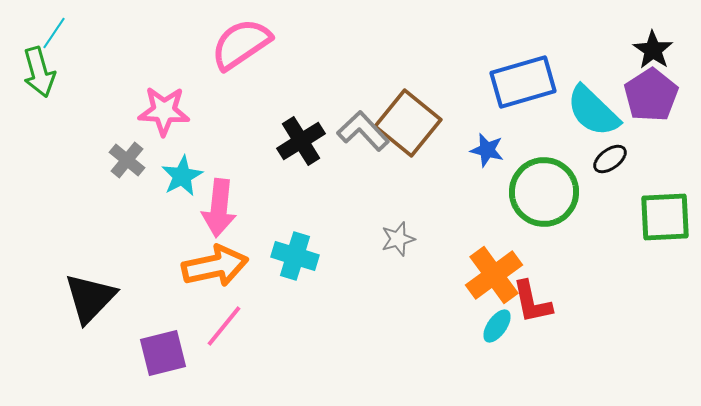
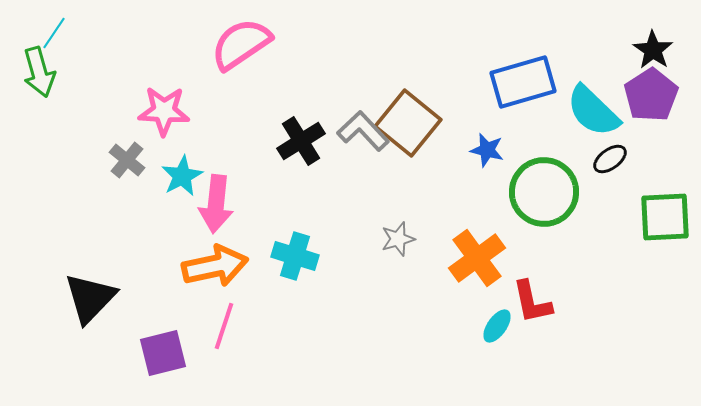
pink arrow: moved 3 px left, 4 px up
orange cross: moved 17 px left, 17 px up
pink line: rotated 21 degrees counterclockwise
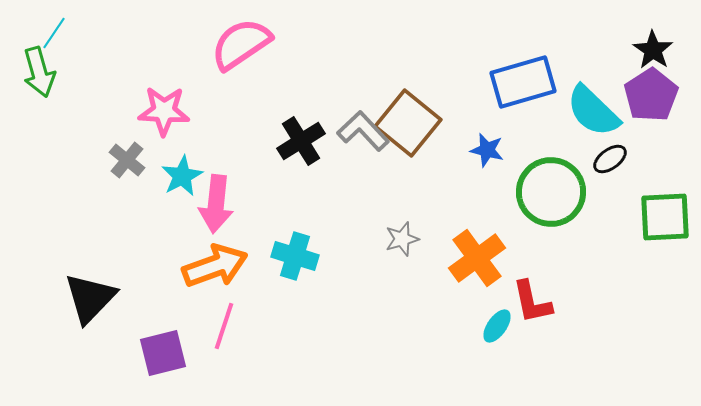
green circle: moved 7 px right
gray star: moved 4 px right
orange arrow: rotated 8 degrees counterclockwise
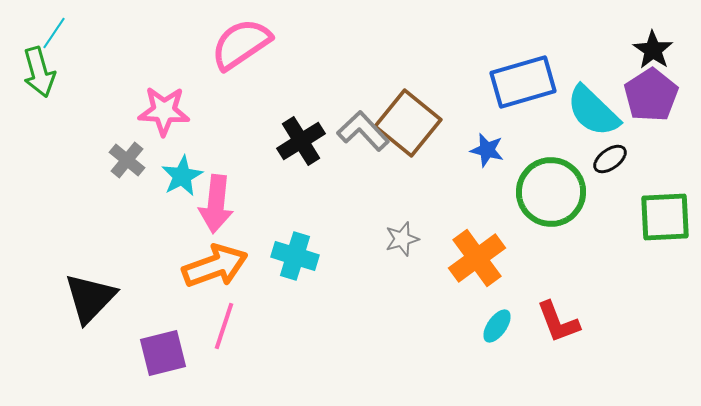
red L-shape: moved 26 px right, 20 px down; rotated 9 degrees counterclockwise
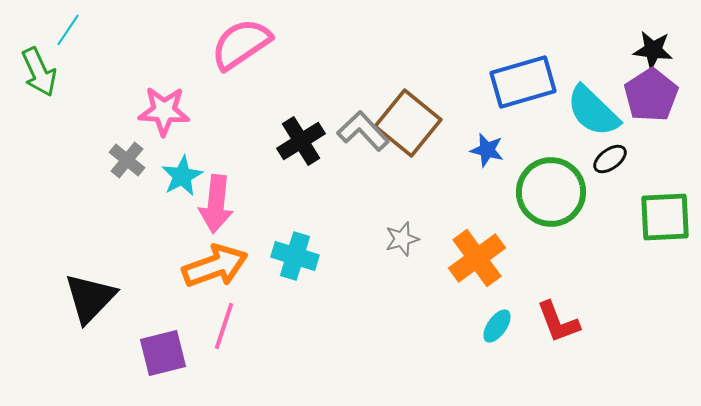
cyan line: moved 14 px right, 3 px up
black star: rotated 27 degrees counterclockwise
green arrow: rotated 9 degrees counterclockwise
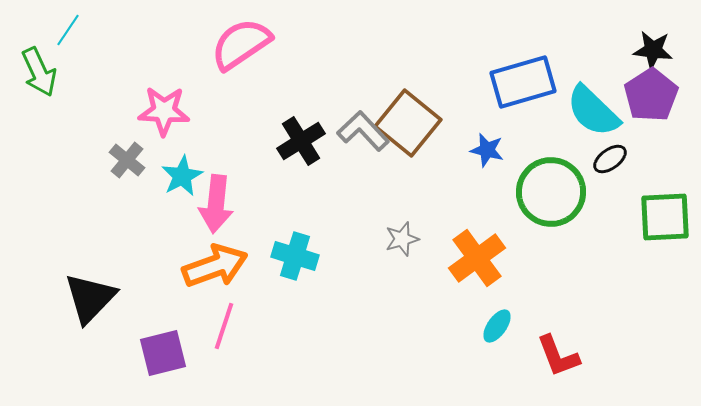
red L-shape: moved 34 px down
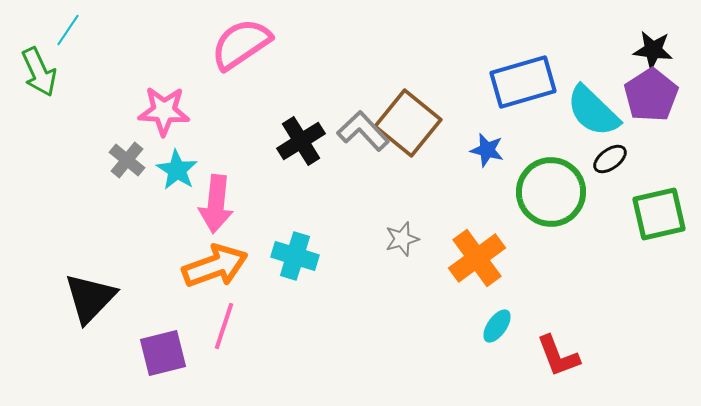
cyan star: moved 5 px left, 6 px up; rotated 12 degrees counterclockwise
green square: moved 6 px left, 3 px up; rotated 10 degrees counterclockwise
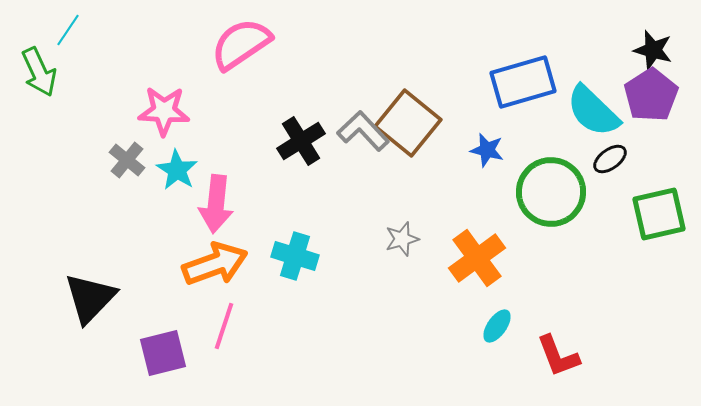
black star: rotated 9 degrees clockwise
orange arrow: moved 2 px up
